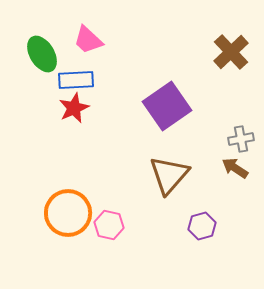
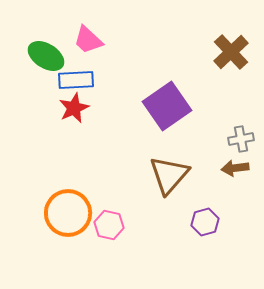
green ellipse: moved 4 px right, 2 px down; rotated 27 degrees counterclockwise
brown arrow: rotated 40 degrees counterclockwise
purple hexagon: moved 3 px right, 4 px up
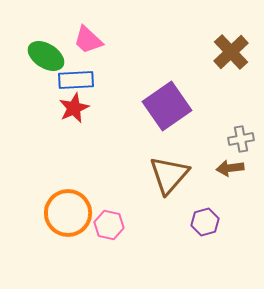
brown arrow: moved 5 px left
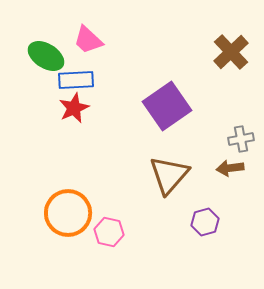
pink hexagon: moved 7 px down
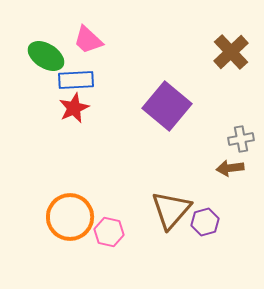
purple square: rotated 15 degrees counterclockwise
brown triangle: moved 2 px right, 35 px down
orange circle: moved 2 px right, 4 px down
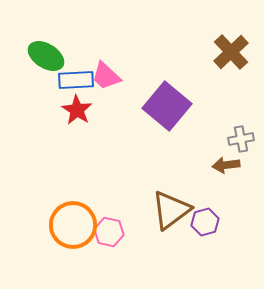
pink trapezoid: moved 18 px right, 36 px down
red star: moved 3 px right, 2 px down; rotated 16 degrees counterclockwise
brown arrow: moved 4 px left, 3 px up
brown triangle: rotated 12 degrees clockwise
orange circle: moved 3 px right, 8 px down
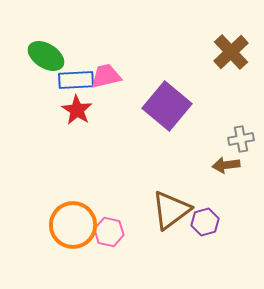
pink trapezoid: rotated 124 degrees clockwise
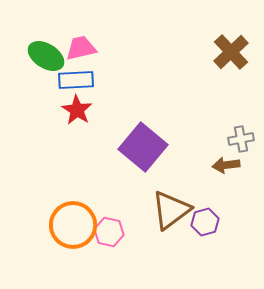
pink trapezoid: moved 25 px left, 28 px up
purple square: moved 24 px left, 41 px down
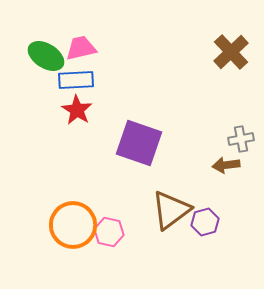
purple square: moved 4 px left, 4 px up; rotated 21 degrees counterclockwise
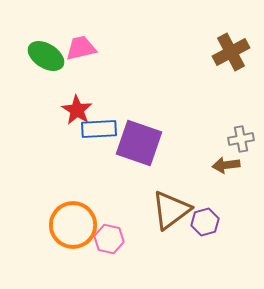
brown cross: rotated 15 degrees clockwise
blue rectangle: moved 23 px right, 49 px down
pink hexagon: moved 7 px down
